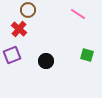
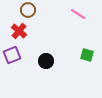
red cross: moved 2 px down
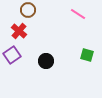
purple square: rotated 12 degrees counterclockwise
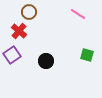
brown circle: moved 1 px right, 2 px down
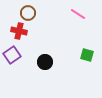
brown circle: moved 1 px left, 1 px down
red cross: rotated 28 degrees counterclockwise
black circle: moved 1 px left, 1 px down
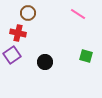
red cross: moved 1 px left, 2 px down
green square: moved 1 px left, 1 px down
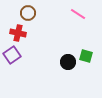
black circle: moved 23 px right
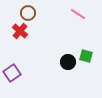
red cross: moved 2 px right, 2 px up; rotated 28 degrees clockwise
purple square: moved 18 px down
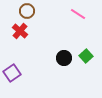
brown circle: moved 1 px left, 2 px up
green square: rotated 32 degrees clockwise
black circle: moved 4 px left, 4 px up
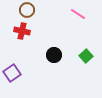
brown circle: moved 1 px up
red cross: moved 2 px right; rotated 28 degrees counterclockwise
black circle: moved 10 px left, 3 px up
